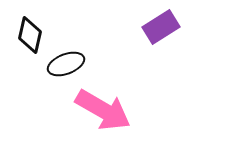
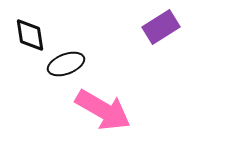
black diamond: rotated 21 degrees counterclockwise
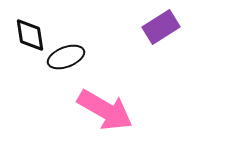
black ellipse: moved 7 px up
pink arrow: moved 2 px right
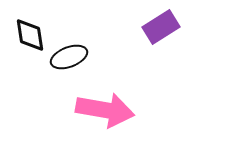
black ellipse: moved 3 px right
pink arrow: rotated 20 degrees counterclockwise
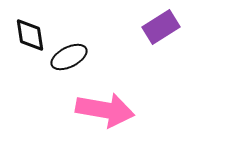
black ellipse: rotated 6 degrees counterclockwise
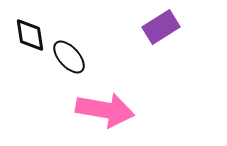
black ellipse: rotated 75 degrees clockwise
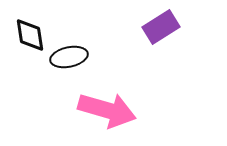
black ellipse: rotated 60 degrees counterclockwise
pink arrow: moved 2 px right; rotated 6 degrees clockwise
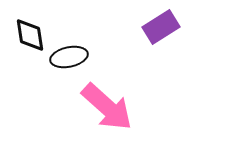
pink arrow: moved 3 px up; rotated 26 degrees clockwise
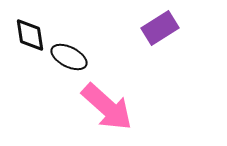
purple rectangle: moved 1 px left, 1 px down
black ellipse: rotated 39 degrees clockwise
